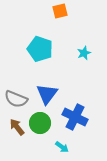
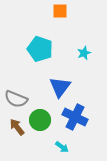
orange square: rotated 14 degrees clockwise
blue triangle: moved 13 px right, 7 px up
green circle: moved 3 px up
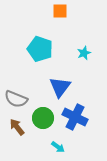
green circle: moved 3 px right, 2 px up
cyan arrow: moved 4 px left
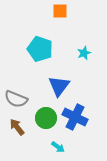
blue triangle: moved 1 px left, 1 px up
green circle: moved 3 px right
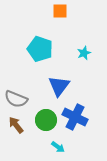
green circle: moved 2 px down
brown arrow: moved 1 px left, 2 px up
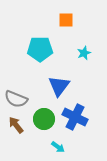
orange square: moved 6 px right, 9 px down
cyan pentagon: rotated 20 degrees counterclockwise
green circle: moved 2 px left, 1 px up
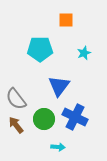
gray semicircle: rotated 30 degrees clockwise
cyan arrow: rotated 32 degrees counterclockwise
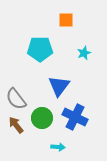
green circle: moved 2 px left, 1 px up
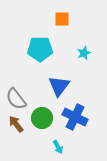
orange square: moved 4 px left, 1 px up
brown arrow: moved 1 px up
cyan arrow: rotated 56 degrees clockwise
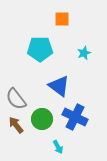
blue triangle: rotated 30 degrees counterclockwise
green circle: moved 1 px down
brown arrow: moved 1 px down
